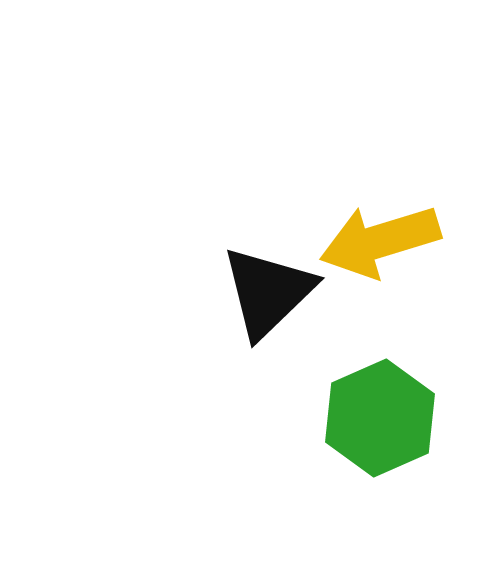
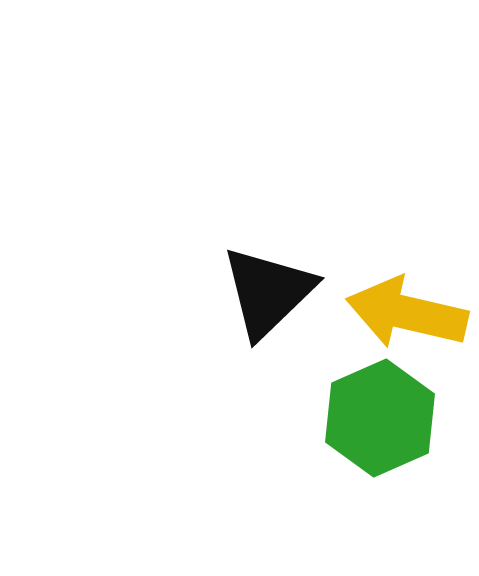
yellow arrow: moved 27 px right, 72 px down; rotated 30 degrees clockwise
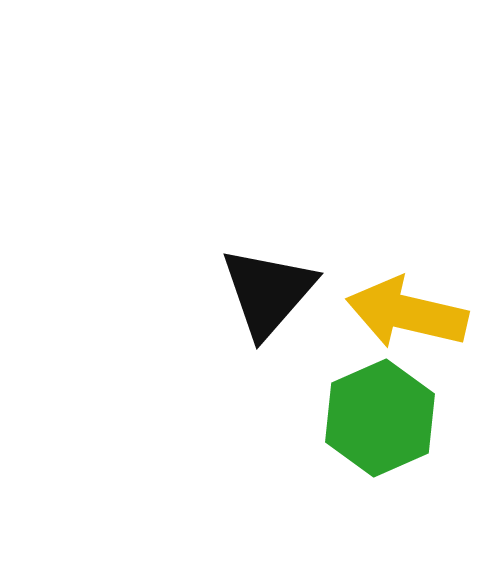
black triangle: rotated 5 degrees counterclockwise
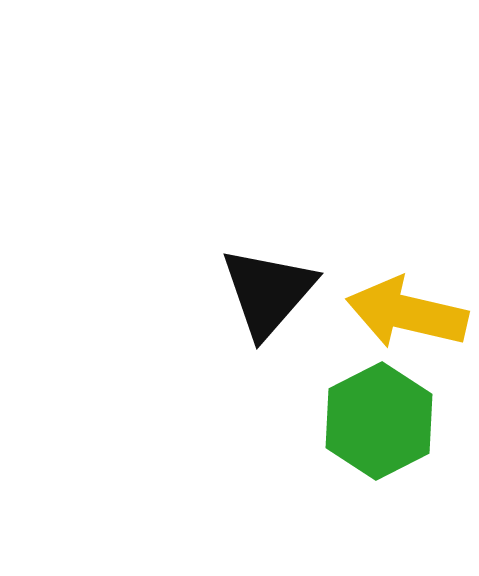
green hexagon: moved 1 px left, 3 px down; rotated 3 degrees counterclockwise
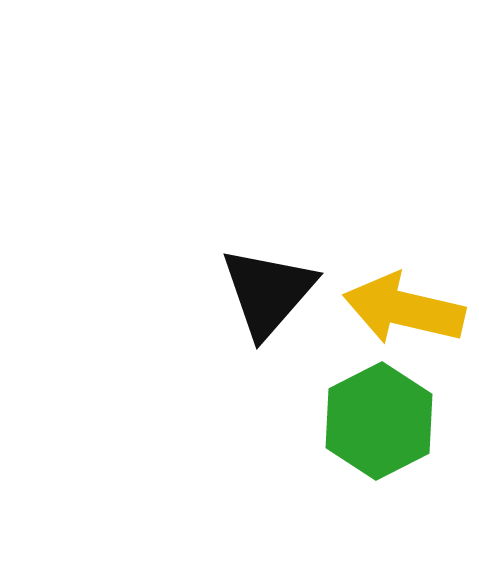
yellow arrow: moved 3 px left, 4 px up
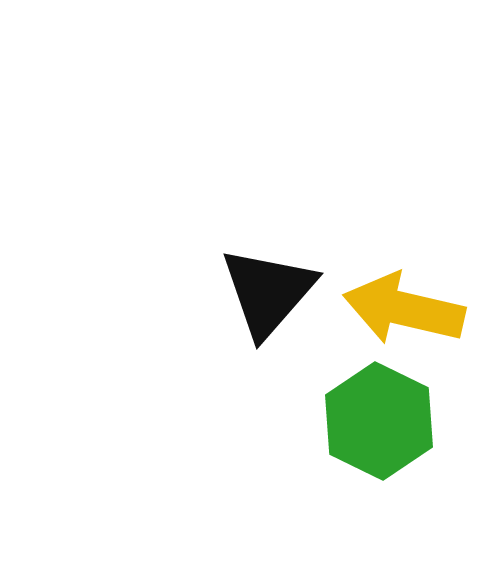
green hexagon: rotated 7 degrees counterclockwise
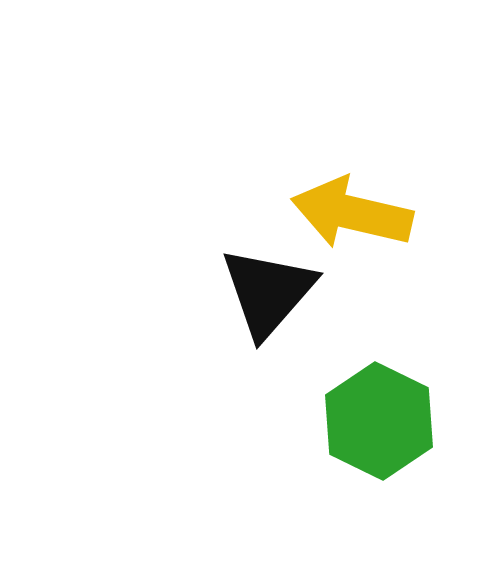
yellow arrow: moved 52 px left, 96 px up
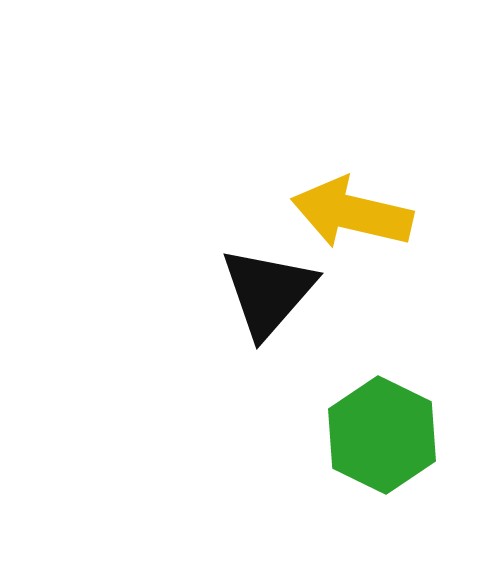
green hexagon: moved 3 px right, 14 px down
